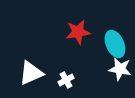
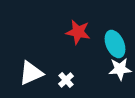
red star: rotated 20 degrees clockwise
white star: rotated 15 degrees counterclockwise
white cross: rotated 14 degrees counterclockwise
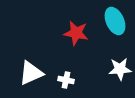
red star: moved 2 px left, 1 px down
cyan ellipse: moved 23 px up
white cross: rotated 35 degrees counterclockwise
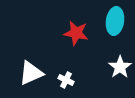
cyan ellipse: rotated 32 degrees clockwise
white star: moved 2 px up; rotated 30 degrees counterclockwise
white cross: rotated 14 degrees clockwise
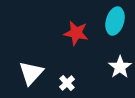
cyan ellipse: rotated 8 degrees clockwise
white triangle: rotated 24 degrees counterclockwise
white cross: moved 1 px right, 3 px down; rotated 21 degrees clockwise
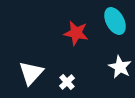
cyan ellipse: rotated 44 degrees counterclockwise
white star: rotated 10 degrees counterclockwise
white cross: moved 1 px up
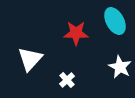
red star: rotated 10 degrees counterclockwise
white triangle: moved 1 px left, 14 px up
white cross: moved 2 px up
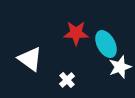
cyan ellipse: moved 9 px left, 23 px down
white triangle: rotated 36 degrees counterclockwise
white star: rotated 25 degrees clockwise
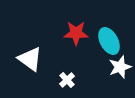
cyan ellipse: moved 3 px right, 3 px up
